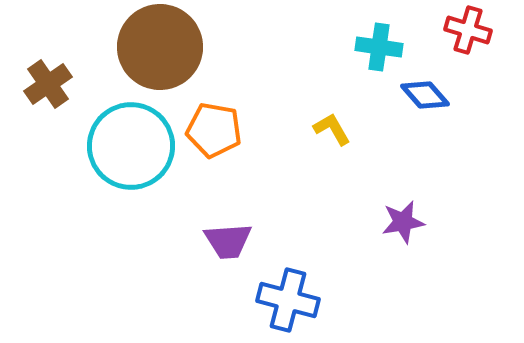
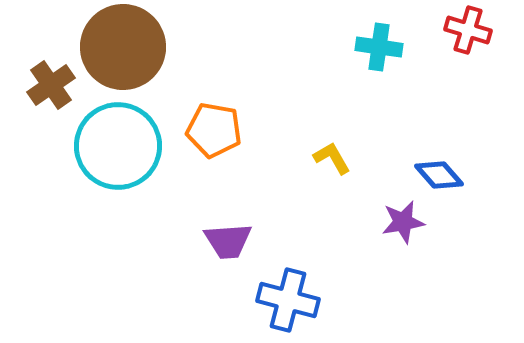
brown circle: moved 37 px left
brown cross: moved 3 px right, 1 px down
blue diamond: moved 14 px right, 80 px down
yellow L-shape: moved 29 px down
cyan circle: moved 13 px left
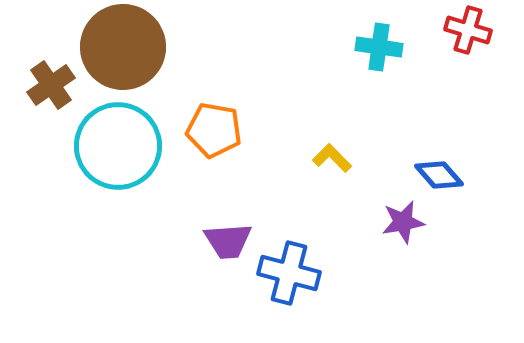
yellow L-shape: rotated 15 degrees counterclockwise
blue cross: moved 1 px right, 27 px up
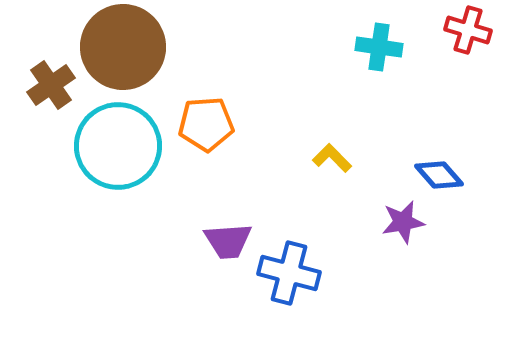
orange pentagon: moved 8 px left, 6 px up; rotated 14 degrees counterclockwise
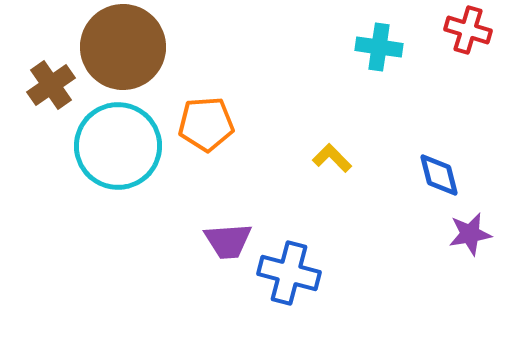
blue diamond: rotated 27 degrees clockwise
purple star: moved 67 px right, 12 px down
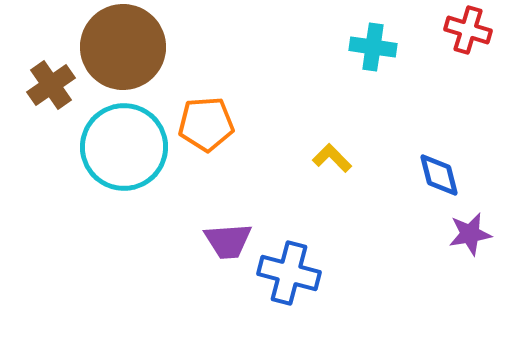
cyan cross: moved 6 px left
cyan circle: moved 6 px right, 1 px down
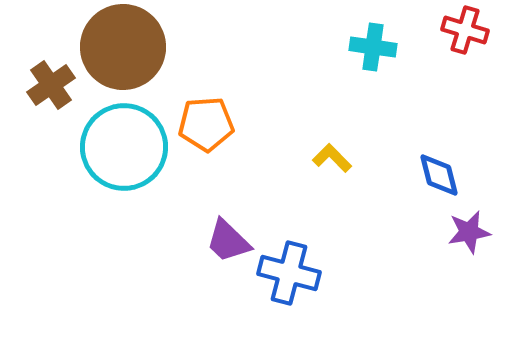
red cross: moved 3 px left
purple star: moved 1 px left, 2 px up
purple trapezoid: rotated 48 degrees clockwise
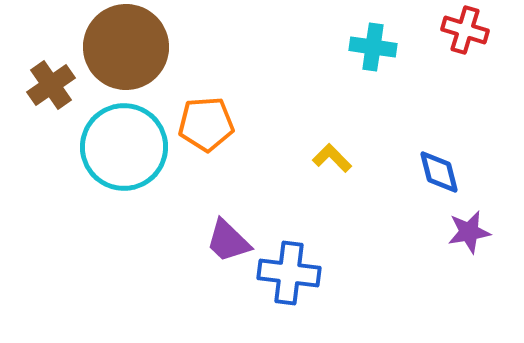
brown circle: moved 3 px right
blue diamond: moved 3 px up
blue cross: rotated 8 degrees counterclockwise
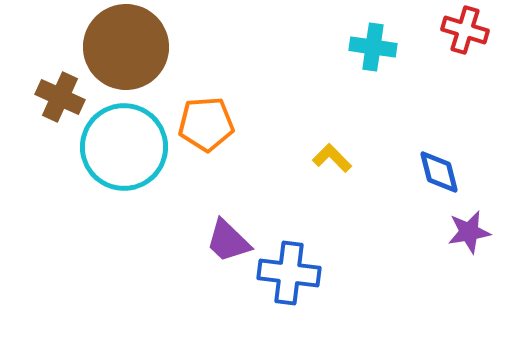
brown cross: moved 9 px right, 12 px down; rotated 30 degrees counterclockwise
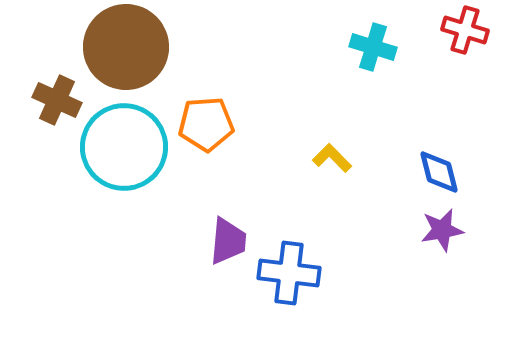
cyan cross: rotated 9 degrees clockwise
brown cross: moved 3 px left, 3 px down
purple star: moved 27 px left, 2 px up
purple trapezoid: rotated 129 degrees counterclockwise
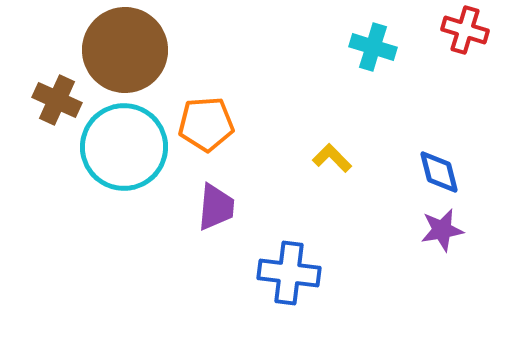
brown circle: moved 1 px left, 3 px down
purple trapezoid: moved 12 px left, 34 px up
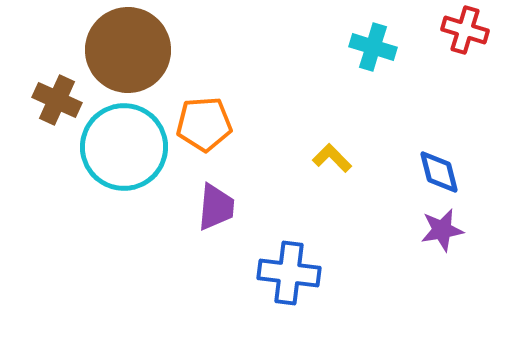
brown circle: moved 3 px right
orange pentagon: moved 2 px left
